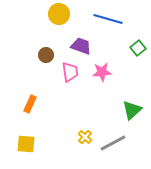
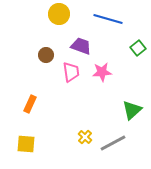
pink trapezoid: moved 1 px right
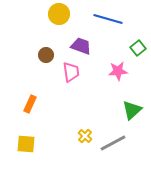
pink star: moved 16 px right, 1 px up
yellow cross: moved 1 px up
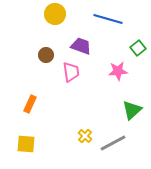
yellow circle: moved 4 px left
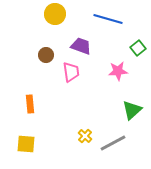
orange rectangle: rotated 30 degrees counterclockwise
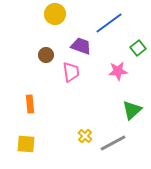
blue line: moved 1 px right, 4 px down; rotated 52 degrees counterclockwise
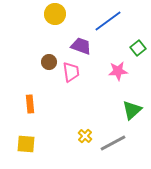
blue line: moved 1 px left, 2 px up
brown circle: moved 3 px right, 7 px down
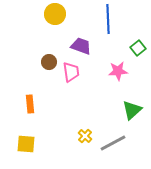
blue line: moved 2 px up; rotated 56 degrees counterclockwise
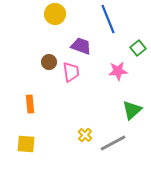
blue line: rotated 20 degrees counterclockwise
yellow cross: moved 1 px up
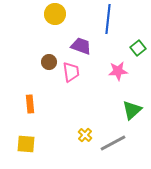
blue line: rotated 28 degrees clockwise
